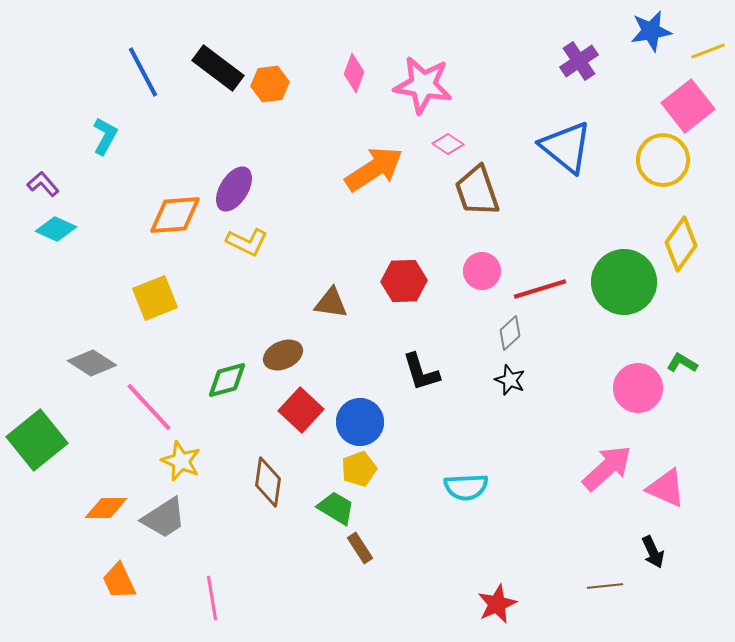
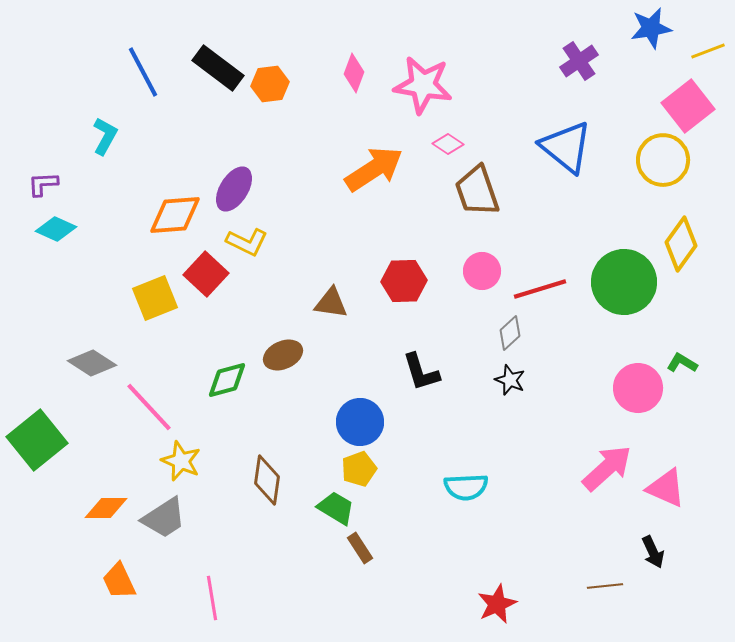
blue star at (651, 31): moved 3 px up
purple L-shape at (43, 184): rotated 52 degrees counterclockwise
red square at (301, 410): moved 95 px left, 136 px up
brown diamond at (268, 482): moved 1 px left, 2 px up
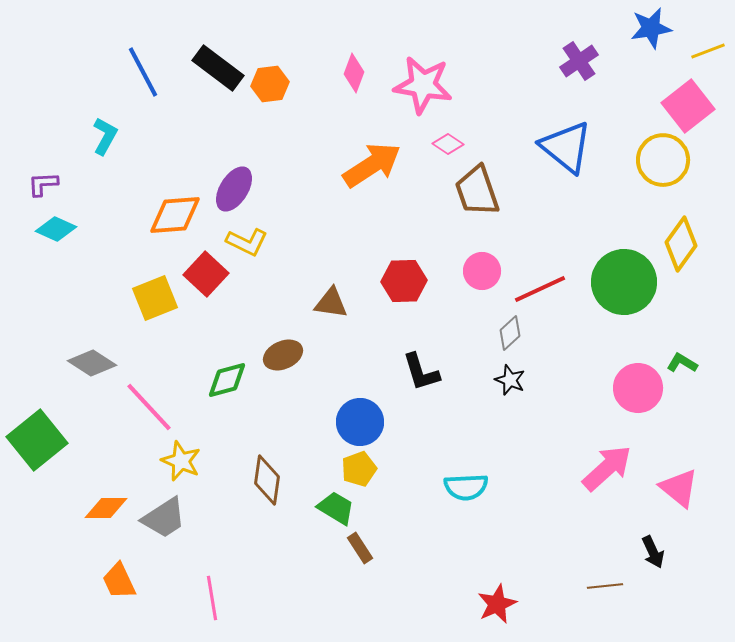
orange arrow at (374, 169): moved 2 px left, 4 px up
red line at (540, 289): rotated 8 degrees counterclockwise
pink triangle at (666, 488): moved 13 px right; rotated 15 degrees clockwise
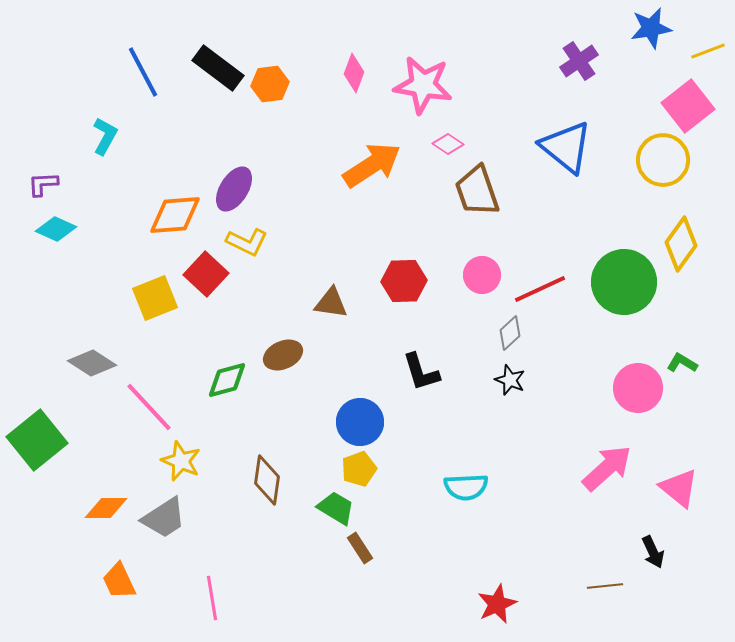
pink circle at (482, 271): moved 4 px down
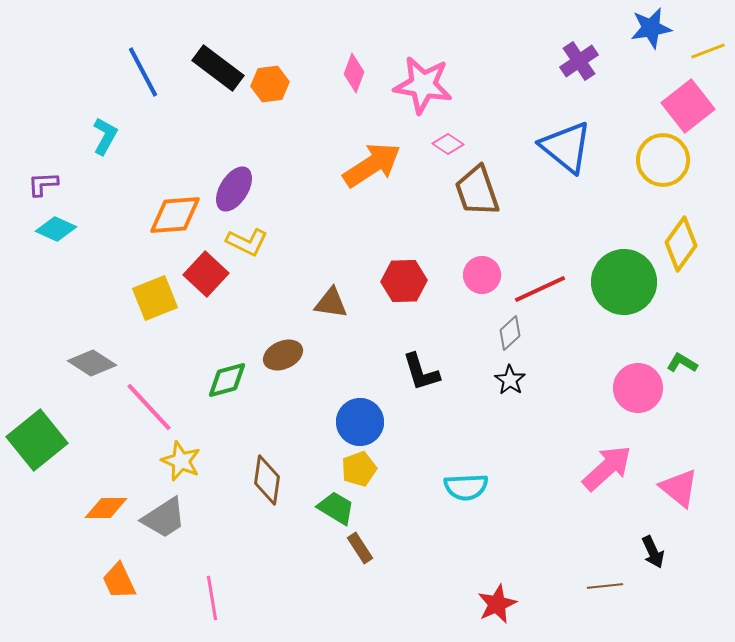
black star at (510, 380): rotated 12 degrees clockwise
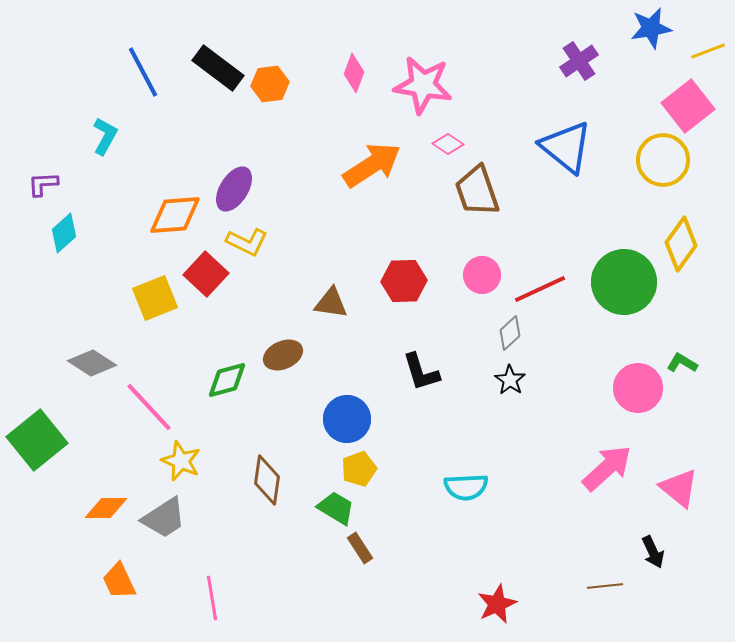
cyan diamond at (56, 229): moved 8 px right, 4 px down; rotated 66 degrees counterclockwise
blue circle at (360, 422): moved 13 px left, 3 px up
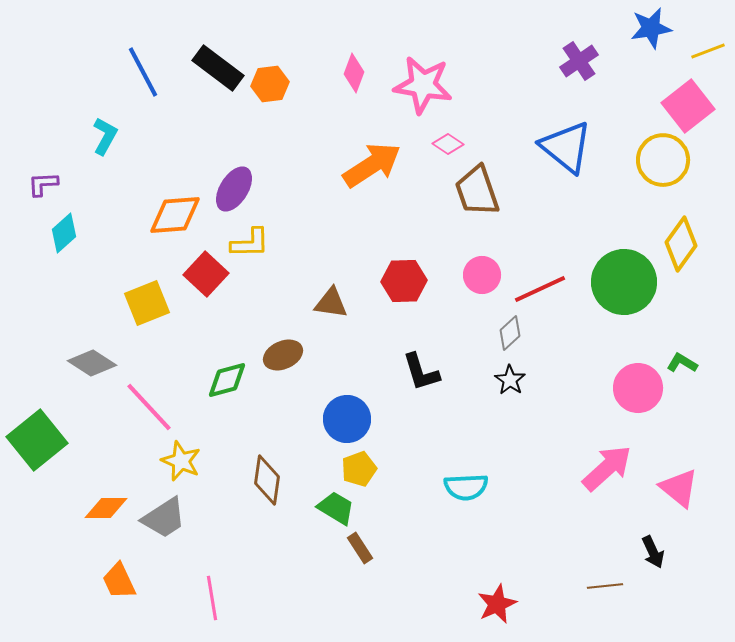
yellow L-shape at (247, 242): moved 3 px right, 1 px down; rotated 27 degrees counterclockwise
yellow square at (155, 298): moved 8 px left, 5 px down
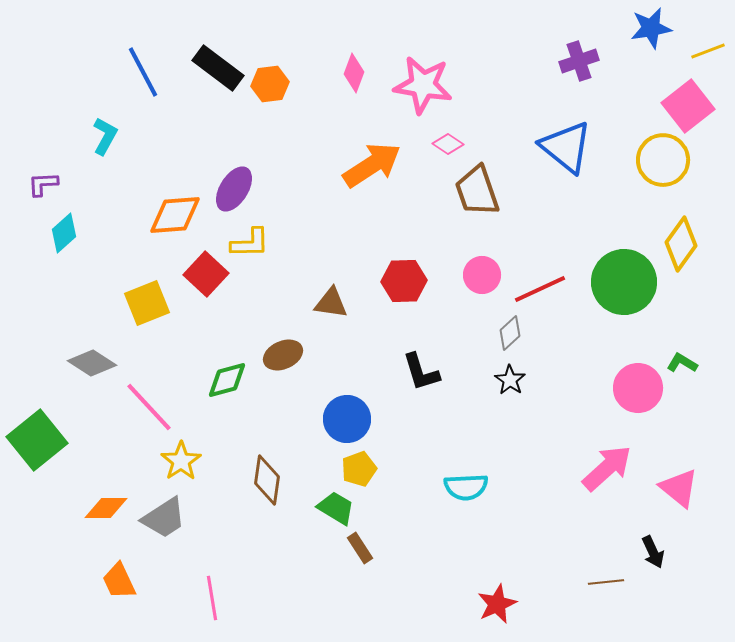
purple cross at (579, 61): rotated 15 degrees clockwise
yellow star at (181, 461): rotated 15 degrees clockwise
brown line at (605, 586): moved 1 px right, 4 px up
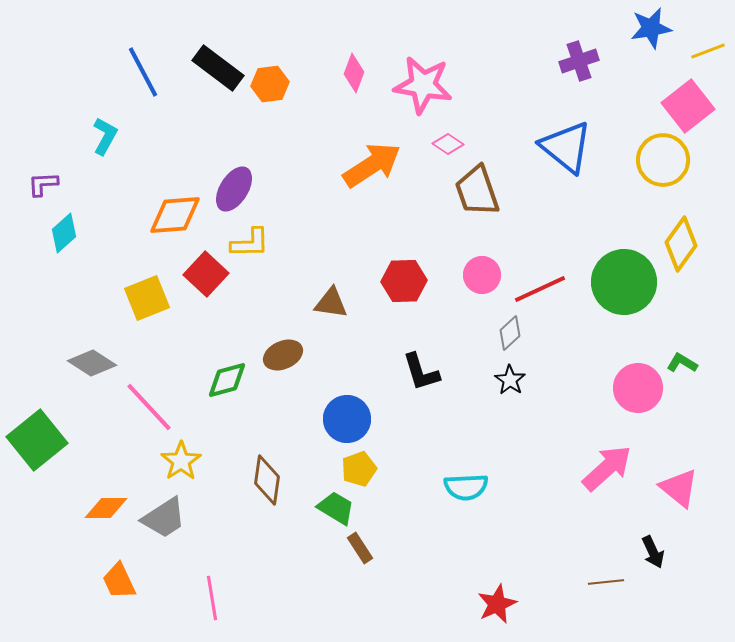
yellow square at (147, 303): moved 5 px up
